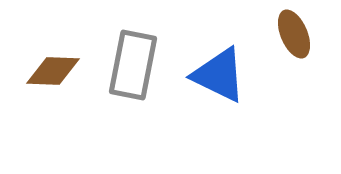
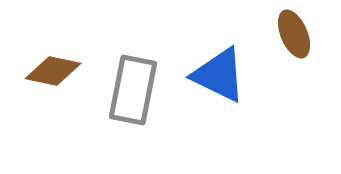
gray rectangle: moved 25 px down
brown diamond: rotated 10 degrees clockwise
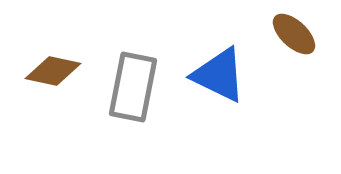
brown ellipse: rotated 24 degrees counterclockwise
gray rectangle: moved 3 px up
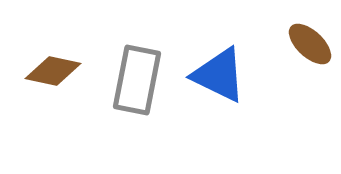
brown ellipse: moved 16 px right, 10 px down
gray rectangle: moved 4 px right, 7 px up
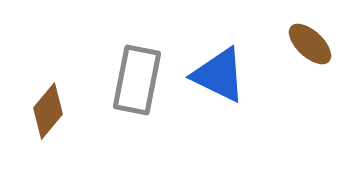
brown diamond: moved 5 px left, 40 px down; rotated 62 degrees counterclockwise
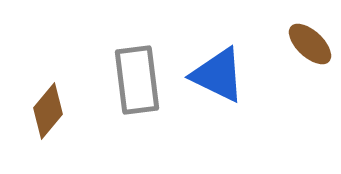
blue triangle: moved 1 px left
gray rectangle: rotated 18 degrees counterclockwise
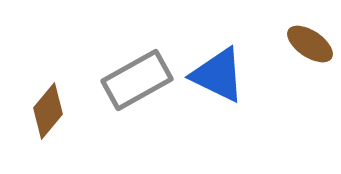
brown ellipse: rotated 9 degrees counterclockwise
gray rectangle: rotated 68 degrees clockwise
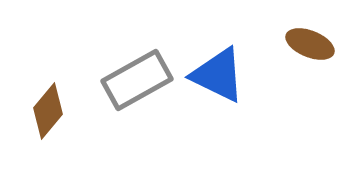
brown ellipse: rotated 12 degrees counterclockwise
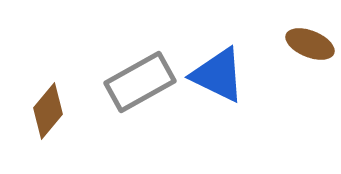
gray rectangle: moved 3 px right, 2 px down
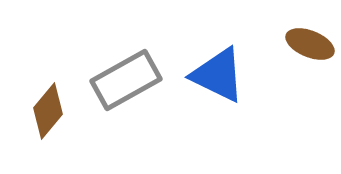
gray rectangle: moved 14 px left, 2 px up
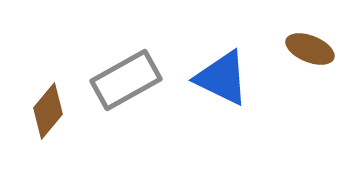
brown ellipse: moved 5 px down
blue triangle: moved 4 px right, 3 px down
